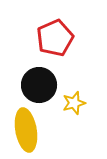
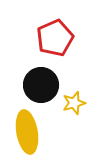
black circle: moved 2 px right
yellow ellipse: moved 1 px right, 2 px down
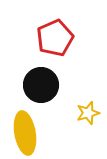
yellow star: moved 14 px right, 10 px down
yellow ellipse: moved 2 px left, 1 px down
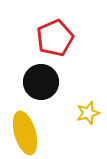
black circle: moved 3 px up
yellow ellipse: rotated 6 degrees counterclockwise
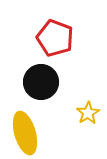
red pentagon: rotated 27 degrees counterclockwise
yellow star: rotated 15 degrees counterclockwise
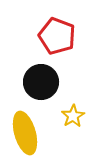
red pentagon: moved 2 px right, 2 px up
yellow star: moved 15 px left, 3 px down
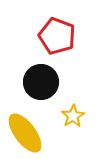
yellow ellipse: rotated 21 degrees counterclockwise
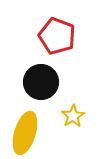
yellow ellipse: rotated 54 degrees clockwise
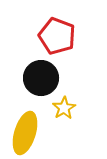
black circle: moved 4 px up
yellow star: moved 9 px left, 8 px up
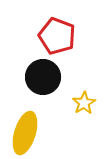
black circle: moved 2 px right, 1 px up
yellow star: moved 20 px right, 5 px up
